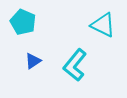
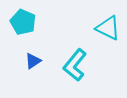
cyan triangle: moved 5 px right, 3 px down
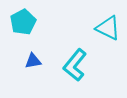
cyan pentagon: rotated 20 degrees clockwise
blue triangle: rotated 24 degrees clockwise
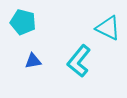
cyan pentagon: rotated 30 degrees counterclockwise
cyan L-shape: moved 4 px right, 4 px up
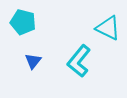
blue triangle: rotated 42 degrees counterclockwise
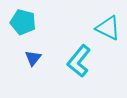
blue triangle: moved 3 px up
